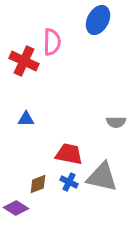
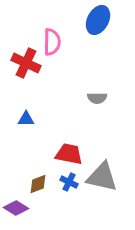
red cross: moved 2 px right, 2 px down
gray semicircle: moved 19 px left, 24 px up
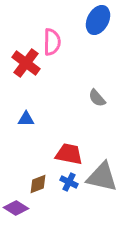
red cross: rotated 12 degrees clockwise
gray semicircle: rotated 48 degrees clockwise
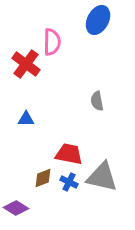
red cross: moved 1 px down
gray semicircle: moved 3 px down; rotated 30 degrees clockwise
brown diamond: moved 5 px right, 6 px up
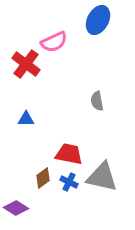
pink semicircle: moved 2 px right; rotated 64 degrees clockwise
brown diamond: rotated 15 degrees counterclockwise
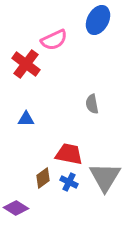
pink semicircle: moved 2 px up
gray semicircle: moved 5 px left, 3 px down
gray triangle: moved 3 px right; rotated 48 degrees clockwise
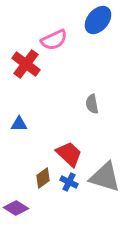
blue ellipse: rotated 12 degrees clockwise
blue triangle: moved 7 px left, 5 px down
red trapezoid: rotated 32 degrees clockwise
gray triangle: rotated 44 degrees counterclockwise
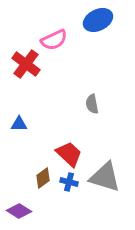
blue ellipse: rotated 24 degrees clockwise
blue cross: rotated 12 degrees counterclockwise
purple diamond: moved 3 px right, 3 px down
